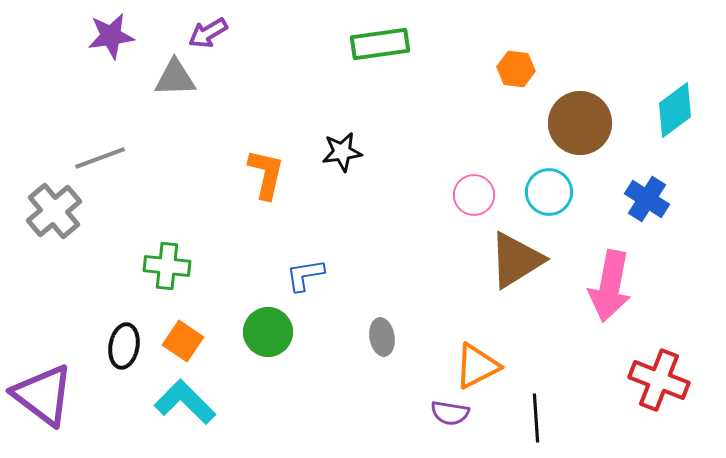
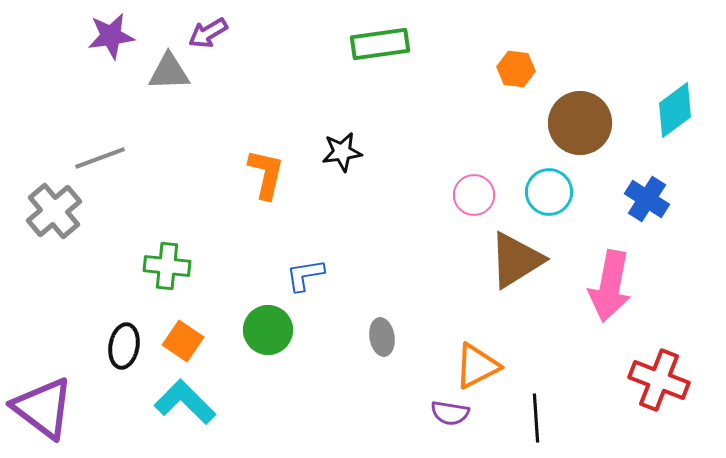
gray triangle: moved 6 px left, 6 px up
green circle: moved 2 px up
purple triangle: moved 13 px down
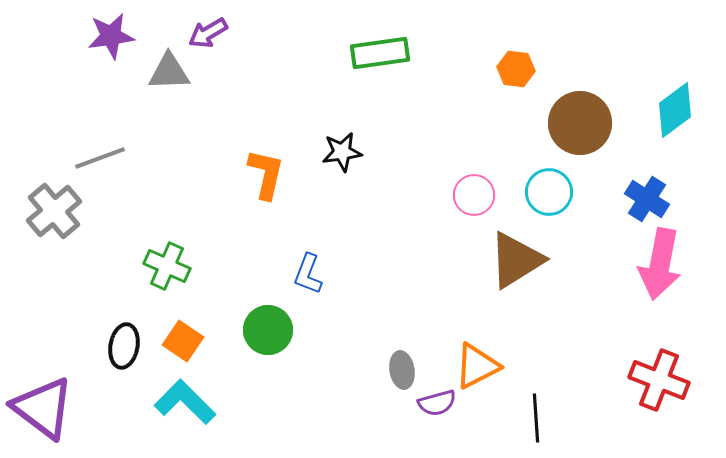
green rectangle: moved 9 px down
green cross: rotated 18 degrees clockwise
blue L-shape: moved 3 px right, 1 px up; rotated 60 degrees counterclockwise
pink arrow: moved 50 px right, 22 px up
gray ellipse: moved 20 px right, 33 px down
purple semicircle: moved 13 px left, 10 px up; rotated 24 degrees counterclockwise
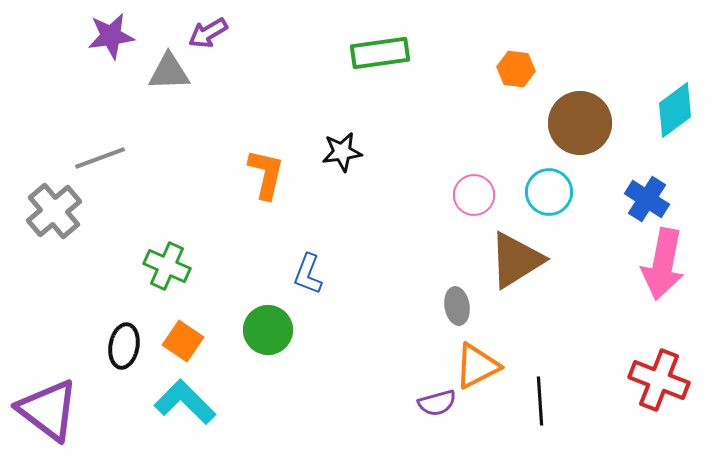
pink arrow: moved 3 px right
gray ellipse: moved 55 px right, 64 px up
purple triangle: moved 5 px right, 2 px down
black line: moved 4 px right, 17 px up
